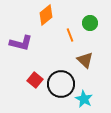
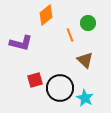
green circle: moved 2 px left
red square: rotated 35 degrees clockwise
black circle: moved 1 px left, 4 px down
cyan star: moved 1 px right, 1 px up
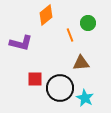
brown triangle: moved 4 px left, 3 px down; rotated 48 degrees counterclockwise
red square: moved 1 px up; rotated 14 degrees clockwise
